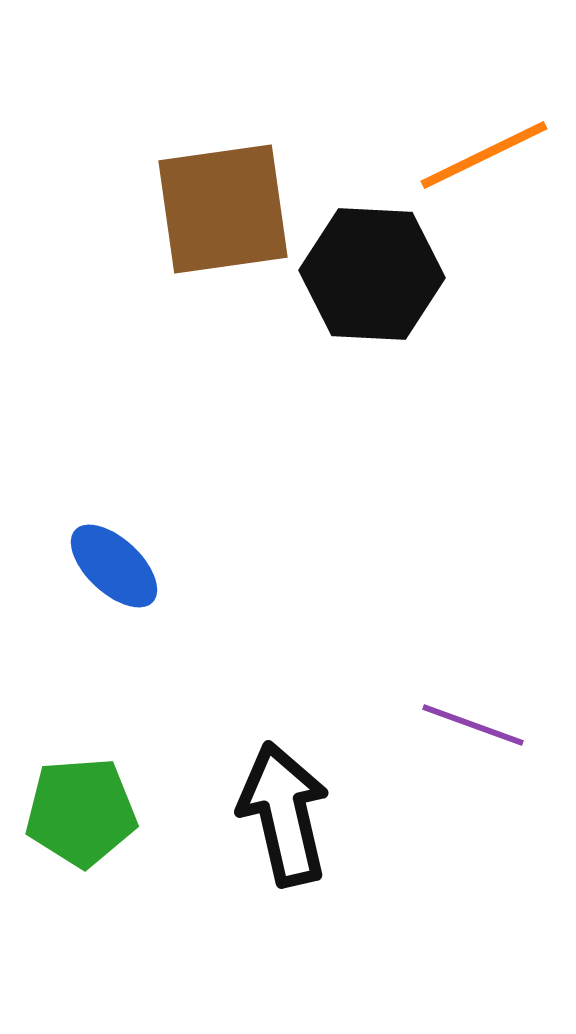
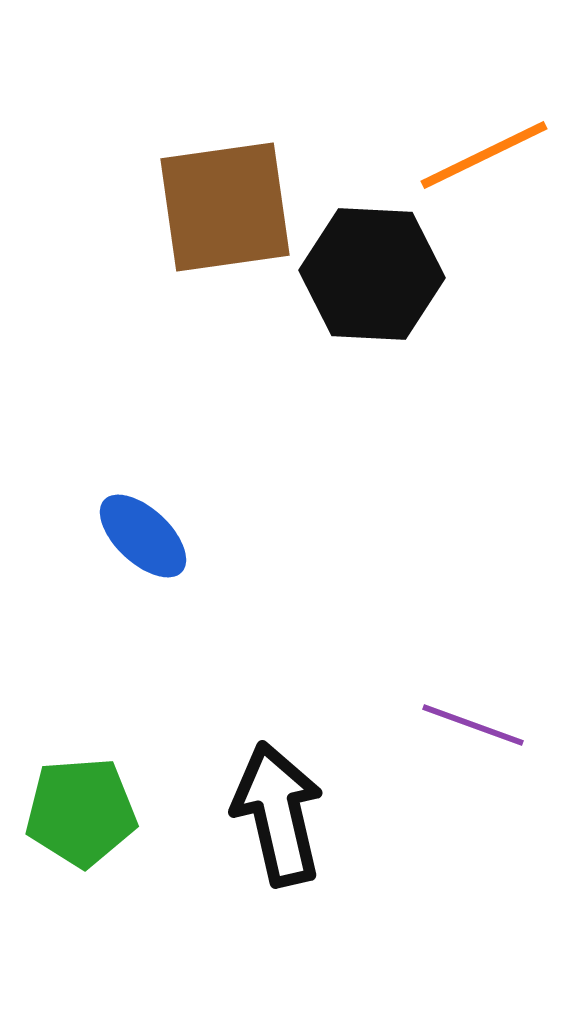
brown square: moved 2 px right, 2 px up
blue ellipse: moved 29 px right, 30 px up
black arrow: moved 6 px left
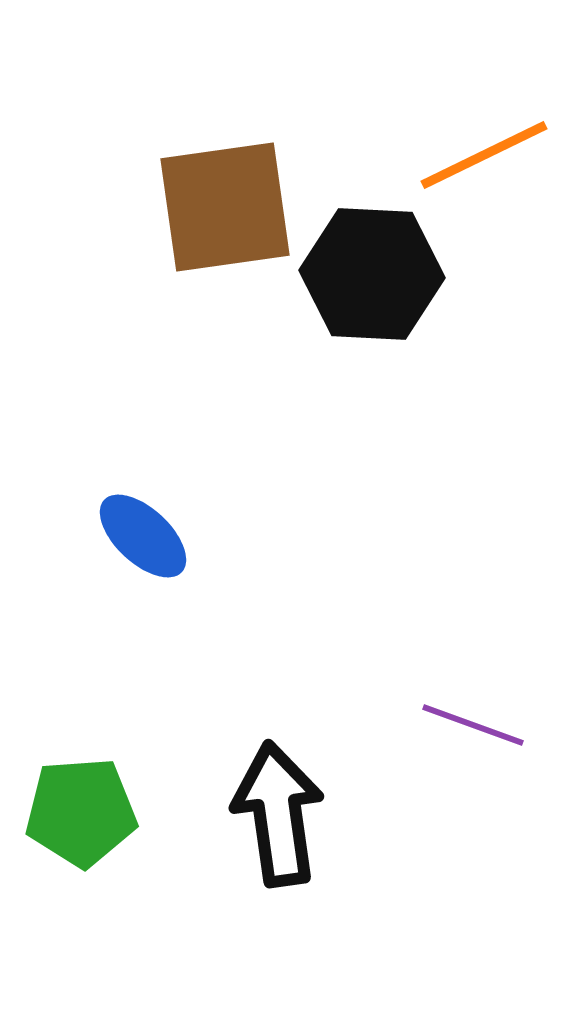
black arrow: rotated 5 degrees clockwise
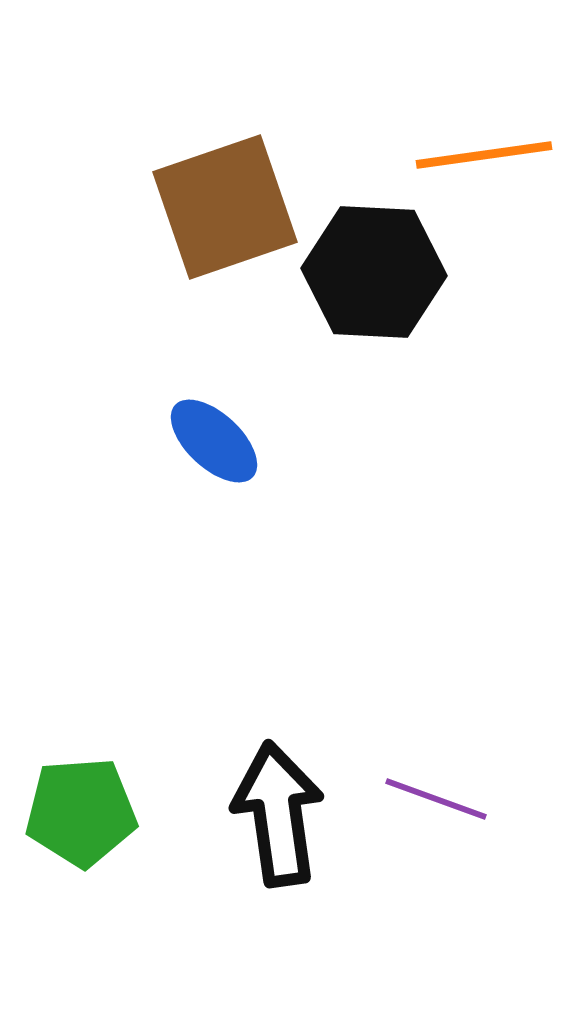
orange line: rotated 18 degrees clockwise
brown square: rotated 11 degrees counterclockwise
black hexagon: moved 2 px right, 2 px up
blue ellipse: moved 71 px right, 95 px up
purple line: moved 37 px left, 74 px down
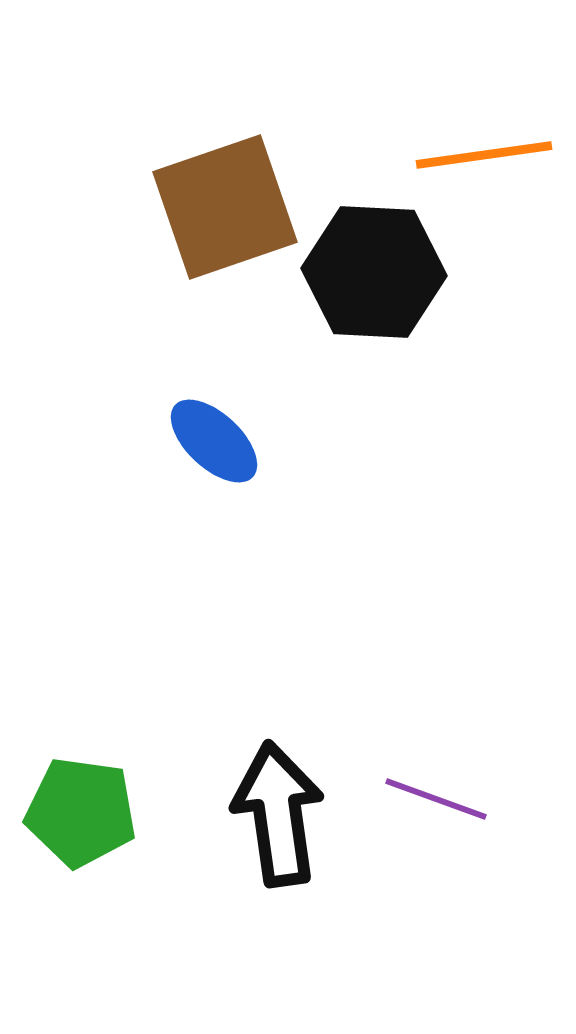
green pentagon: rotated 12 degrees clockwise
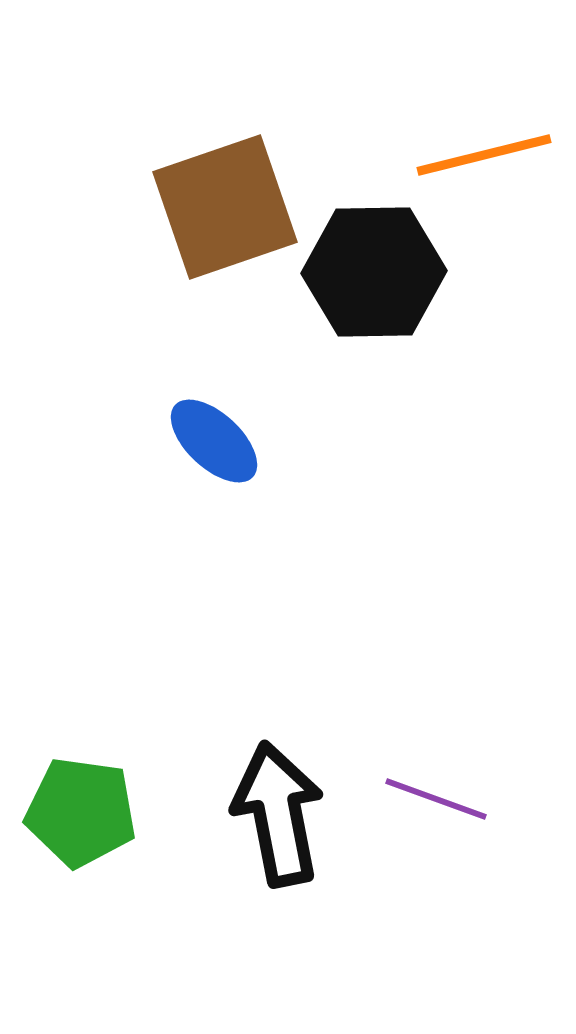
orange line: rotated 6 degrees counterclockwise
black hexagon: rotated 4 degrees counterclockwise
black arrow: rotated 3 degrees counterclockwise
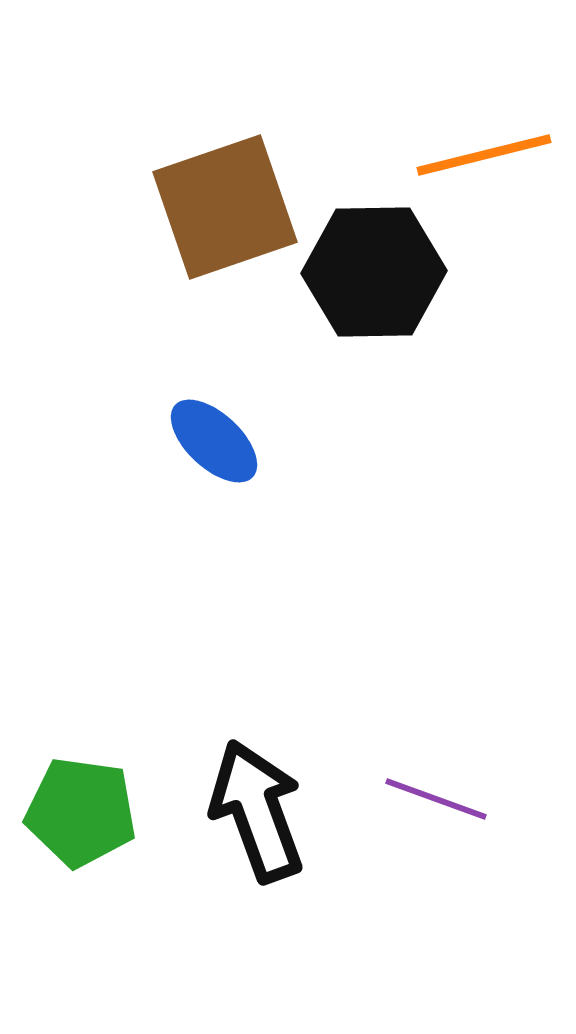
black arrow: moved 21 px left, 3 px up; rotated 9 degrees counterclockwise
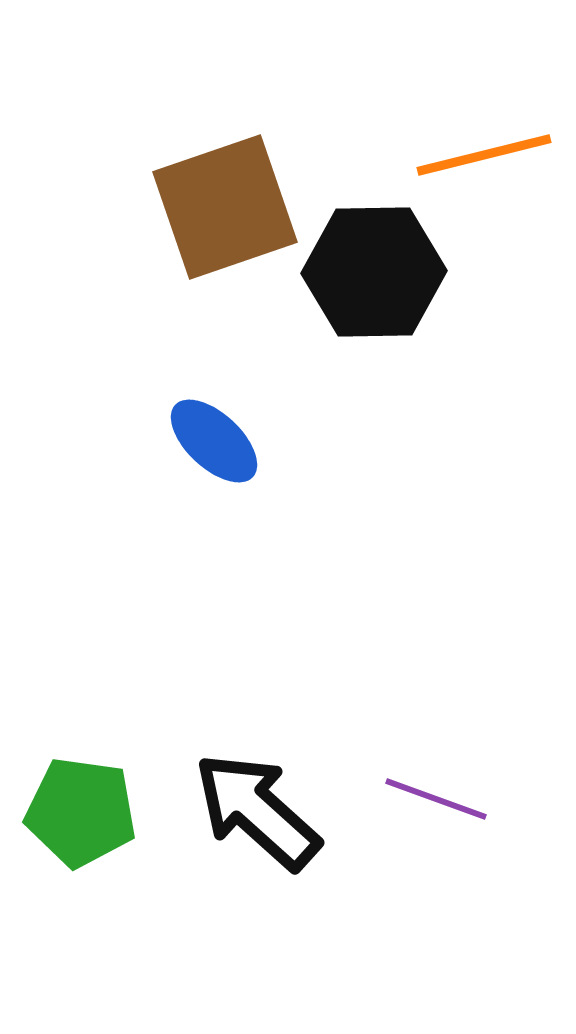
black arrow: rotated 28 degrees counterclockwise
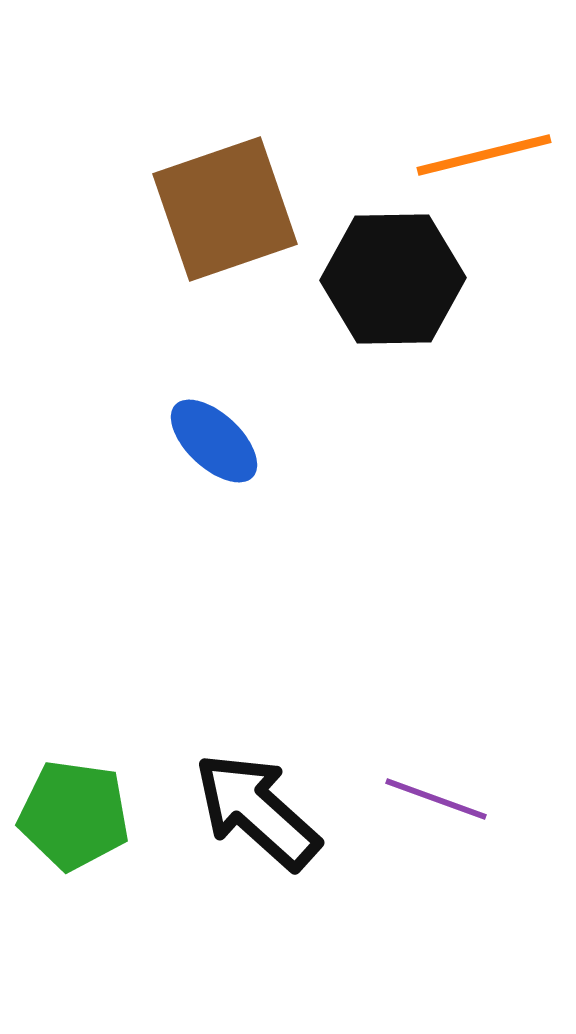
brown square: moved 2 px down
black hexagon: moved 19 px right, 7 px down
green pentagon: moved 7 px left, 3 px down
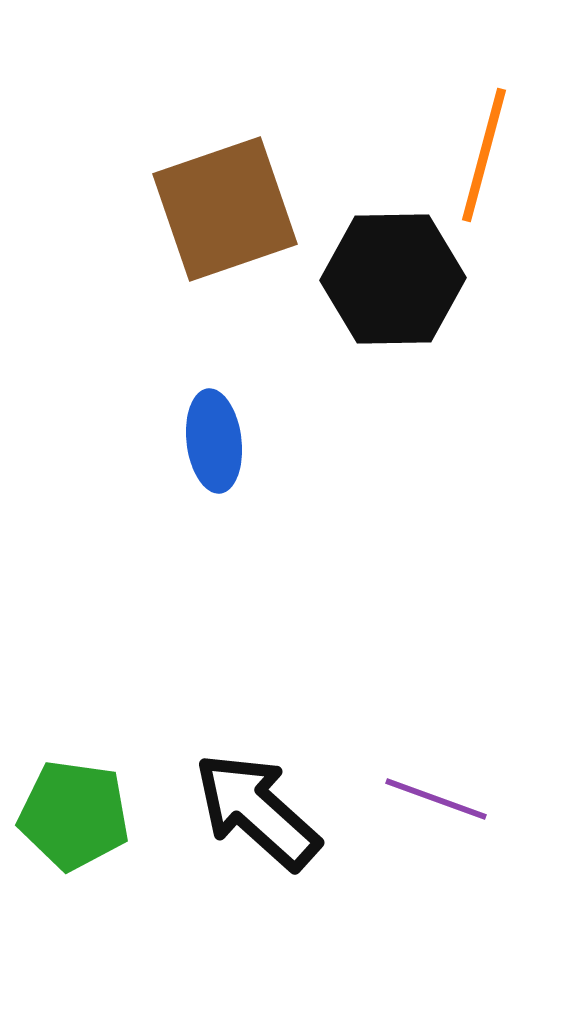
orange line: rotated 61 degrees counterclockwise
blue ellipse: rotated 40 degrees clockwise
